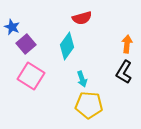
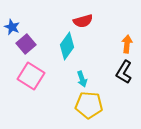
red semicircle: moved 1 px right, 3 px down
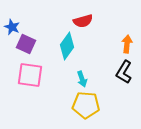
purple square: rotated 24 degrees counterclockwise
pink square: moved 1 px left, 1 px up; rotated 24 degrees counterclockwise
yellow pentagon: moved 3 px left
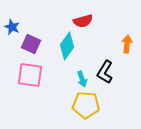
purple square: moved 5 px right
black L-shape: moved 19 px left
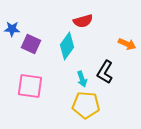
blue star: moved 2 px down; rotated 21 degrees counterclockwise
orange arrow: rotated 108 degrees clockwise
pink square: moved 11 px down
